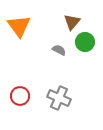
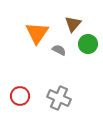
brown triangle: moved 1 px right, 2 px down
orange triangle: moved 18 px right, 7 px down; rotated 10 degrees clockwise
green circle: moved 3 px right, 2 px down
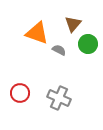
orange triangle: rotated 45 degrees counterclockwise
red circle: moved 3 px up
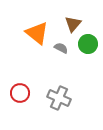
orange triangle: rotated 20 degrees clockwise
gray semicircle: moved 2 px right, 2 px up
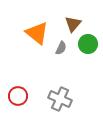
gray semicircle: rotated 88 degrees clockwise
red circle: moved 2 px left, 3 px down
gray cross: moved 1 px right, 1 px down
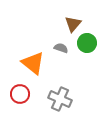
orange triangle: moved 4 px left, 30 px down
green circle: moved 1 px left, 1 px up
gray semicircle: rotated 96 degrees counterclockwise
red circle: moved 2 px right, 2 px up
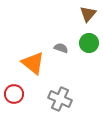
brown triangle: moved 15 px right, 10 px up
green circle: moved 2 px right
red circle: moved 6 px left
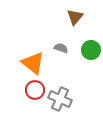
brown triangle: moved 13 px left, 3 px down
green circle: moved 2 px right, 7 px down
red circle: moved 21 px right, 4 px up
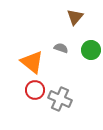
orange triangle: moved 1 px left, 1 px up
